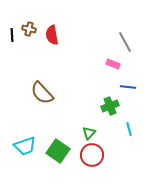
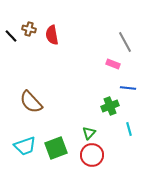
black line: moved 1 px left, 1 px down; rotated 40 degrees counterclockwise
blue line: moved 1 px down
brown semicircle: moved 11 px left, 9 px down
green square: moved 2 px left, 3 px up; rotated 35 degrees clockwise
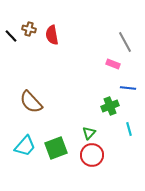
cyan trapezoid: rotated 30 degrees counterclockwise
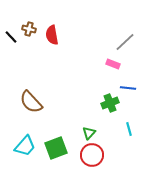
black line: moved 1 px down
gray line: rotated 75 degrees clockwise
green cross: moved 3 px up
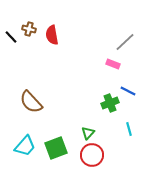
blue line: moved 3 px down; rotated 21 degrees clockwise
green triangle: moved 1 px left
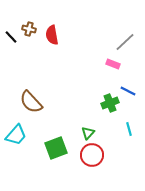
cyan trapezoid: moved 9 px left, 11 px up
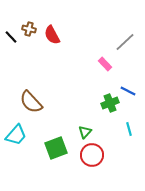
red semicircle: rotated 18 degrees counterclockwise
pink rectangle: moved 8 px left; rotated 24 degrees clockwise
green triangle: moved 3 px left, 1 px up
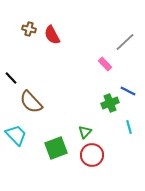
black line: moved 41 px down
cyan line: moved 2 px up
cyan trapezoid: rotated 85 degrees counterclockwise
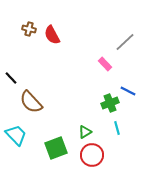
cyan line: moved 12 px left, 1 px down
green triangle: rotated 16 degrees clockwise
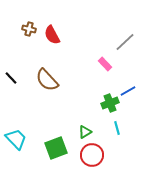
blue line: rotated 56 degrees counterclockwise
brown semicircle: moved 16 px right, 22 px up
cyan trapezoid: moved 4 px down
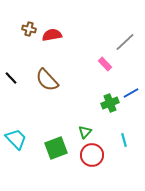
red semicircle: rotated 108 degrees clockwise
blue line: moved 3 px right, 2 px down
cyan line: moved 7 px right, 12 px down
green triangle: rotated 16 degrees counterclockwise
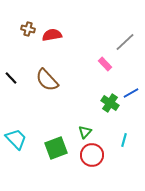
brown cross: moved 1 px left
green cross: rotated 36 degrees counterclockwise
cyan line: rotated 32 degrees clockwise
